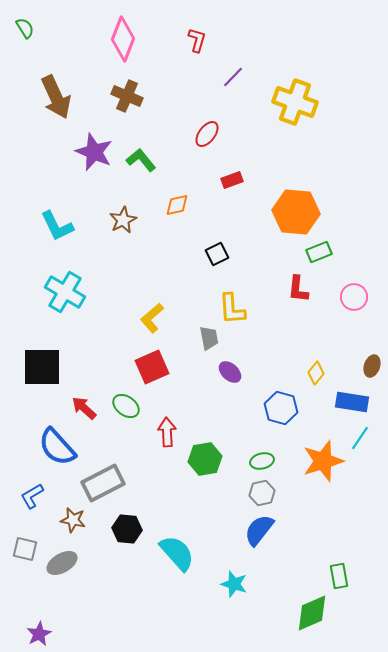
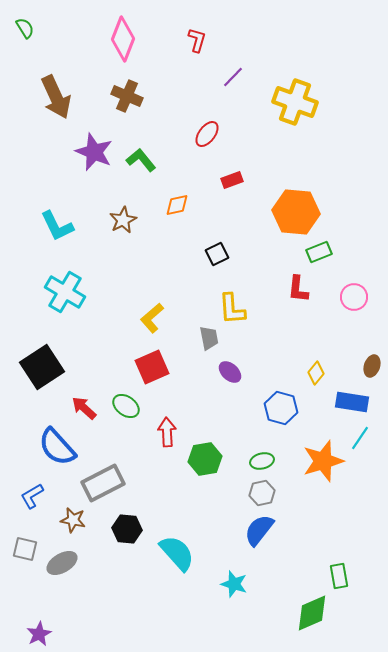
black square at (42, 367): rotated 33 degrees counterclockwise
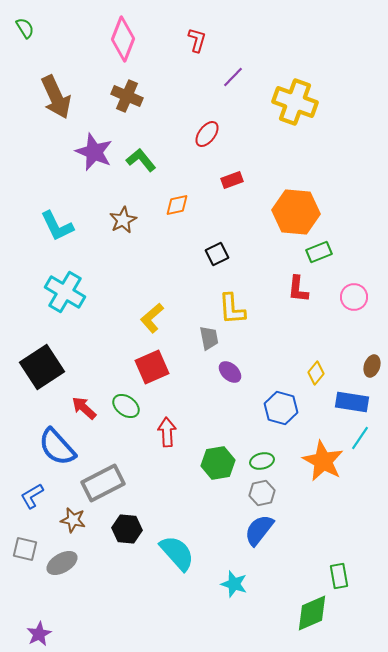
green hexagon at (205, 459): moved 13 px right, 4 px down
orange star at (323, 461): rotated 27 degrees counterclockwise
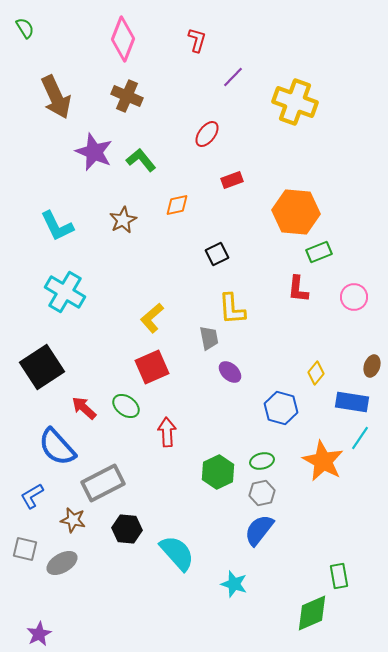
green hexagon at (218, 463): moved 9 px down; rotated 16 degrees counterclockwise
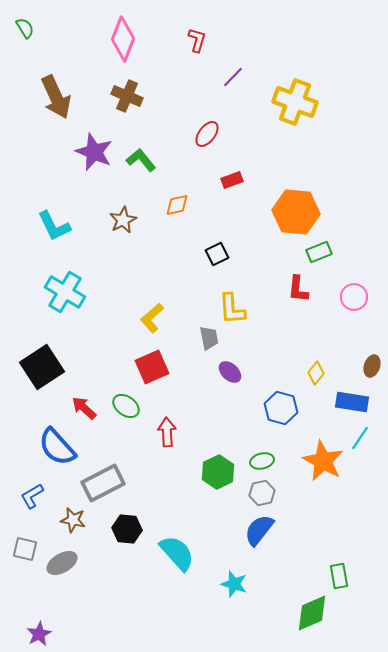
cyan L-shape at (57, 226): moved 3 px left
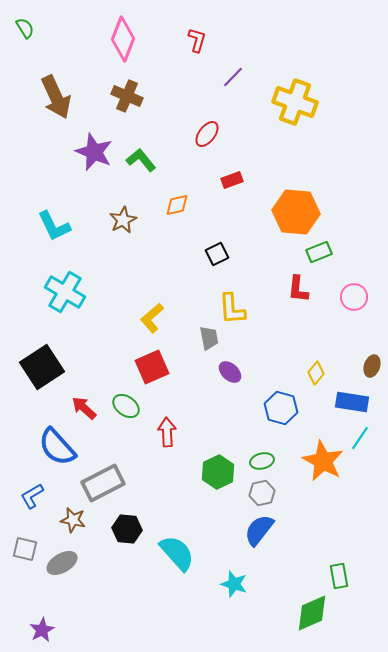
purple star at (39, 634): moved 3 px right, 4 px up
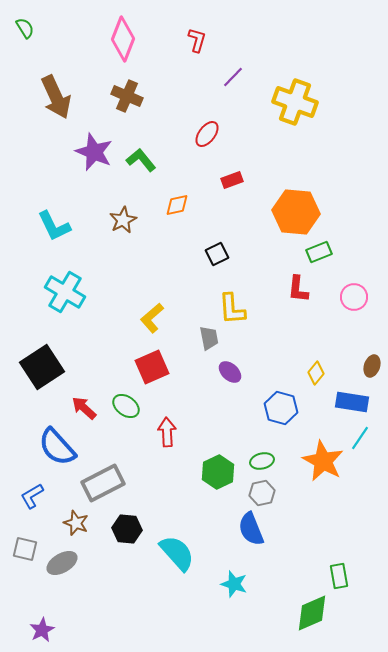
brown star at (73, 520): moved 3 px right, 3 px down; rotated 10 degrees clockwise
blue semicircle at (259, 530): moved 8 px left, 1 px up; rotated 60 degrees counterclockwise
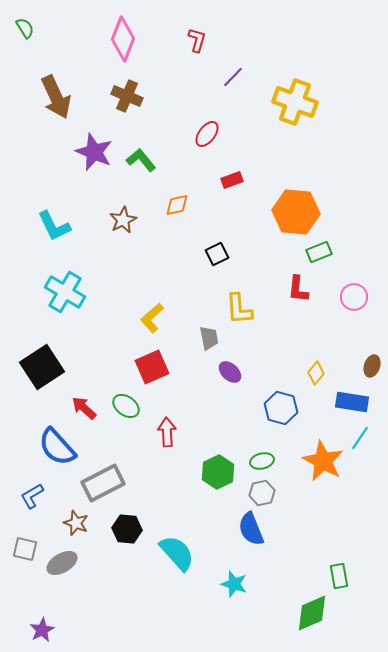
yellow L-shape at (232, 309): moved 7 px right
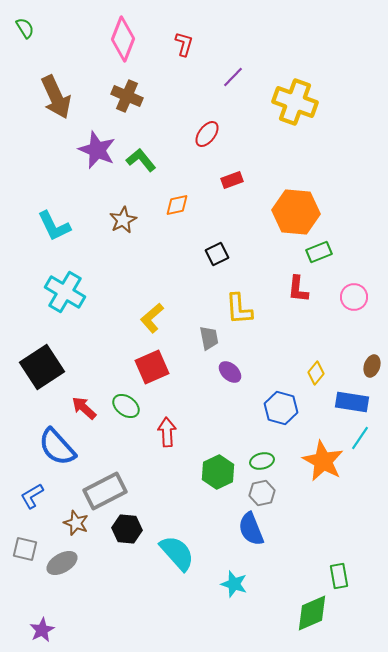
red L-shape at (197, 40): moved 13 px left, 4 px down
purple star at (94, 152): moved 3 px right, 2 px up
gray rectangle at (103, 483): moved 2 px right, 8 px down
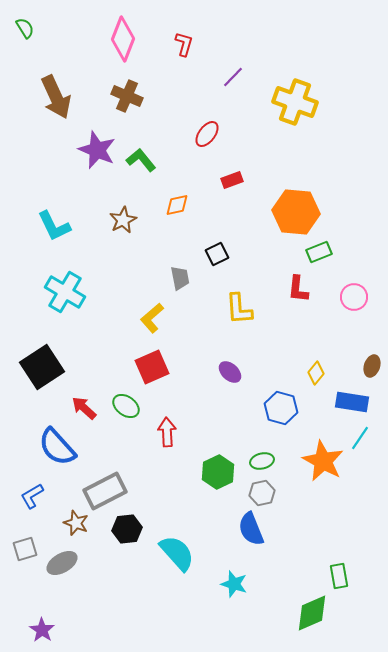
gray trapezoid at (209, 338): moved 29 px left, 60 px up
black hexagon at (127, 529): rotated 12 degrees counterclockwise
gray square at (25, 549): rotated 30 degrees counterclockwise
purple star at (42, 630): rotated 10 degrees counterclockwise
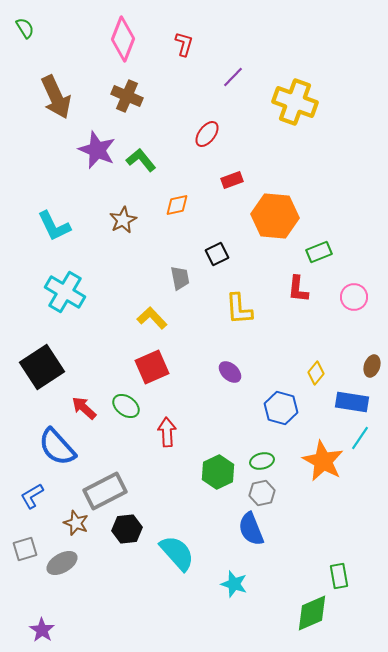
orange hexagon at (296, 212): moved 21 px left, 4 px down
yellow L-shape at (152, 318): rotated 88 degrees clockwise
